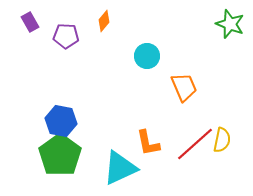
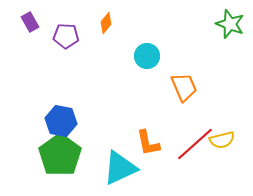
orange diamond: moved 2 px right, 2 px down
yellow semicircle: rotated 65 degrees clockwise
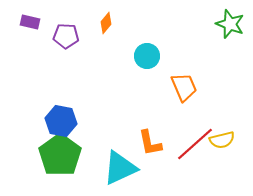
purple rectangle: rotated 48 degrees counterclockwise
orange L-shape: moved 2 px right
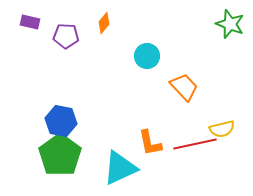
orange diamond: moved 2 px left
orange trapezoid: rotated 20 degrees counterclockwise
yellow semicircle: moved 11 px up
red line: rotated 30 degrees clockwise
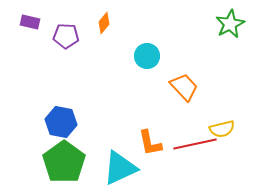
green star: rotated 24 degrees clockwise
blue hexagon: moved 1 px down
green pentagon: moved 4 px right, 7 px down
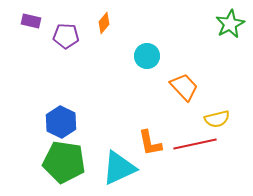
purple rectangle: moved 1 px right, 1 px up
blue hexagon: rotated 16 degrees clockwise
yellow semicircle: moved 5 px left, 10 px up
green pentagon: rotated 27 degrees counterclockwise
cyan triangle: moved 1 px left
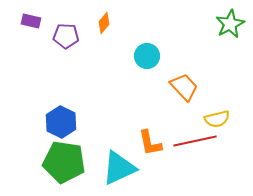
red line: moved 3 px up
